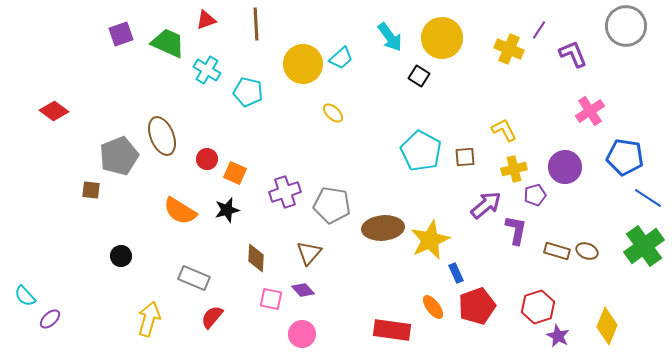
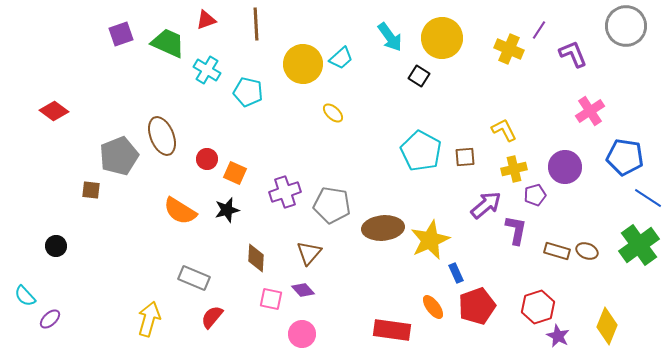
green cross at (644, 246): moved 5 px left, 1 px up
black circle at (121, 256): moved 65 px left, 10 px up
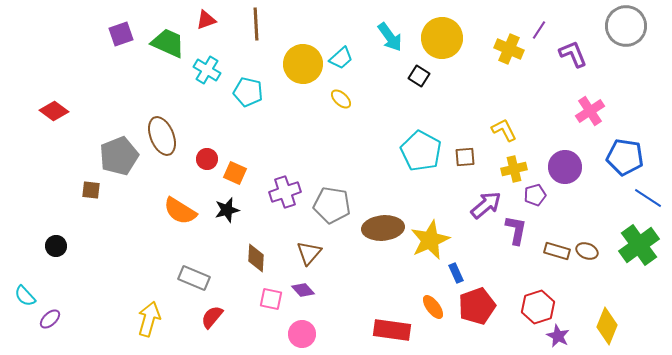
yellow ellipse at (333, 113): moved 8 px right, 14 px up
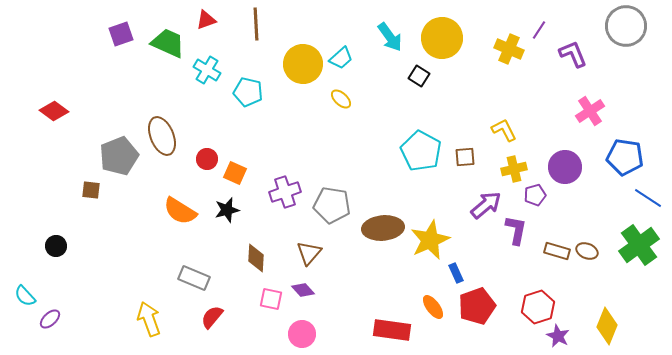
yellow arrow at (149, 319): rotated 36 degrees counterclockwise
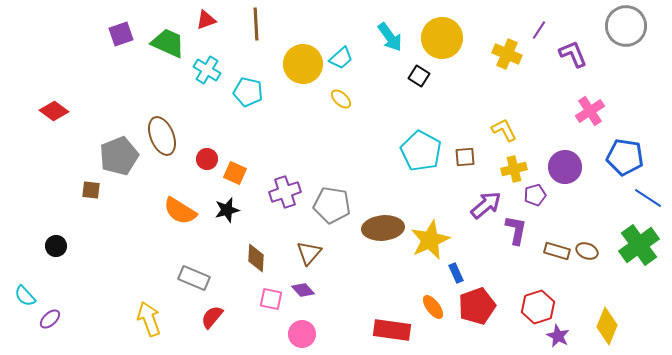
yellow cross at (509, 49): moved 2 px left, 5 px down
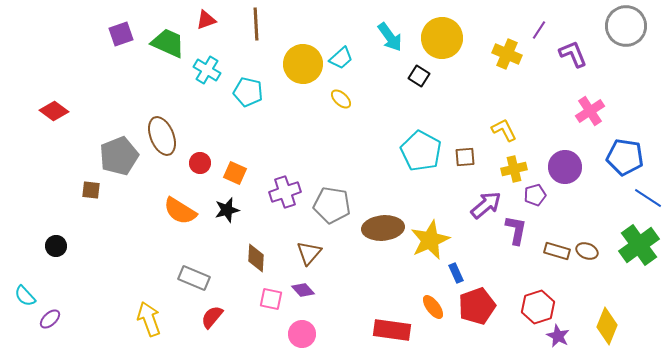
red circle at (207, 159): moved 7 px left, 4 px down
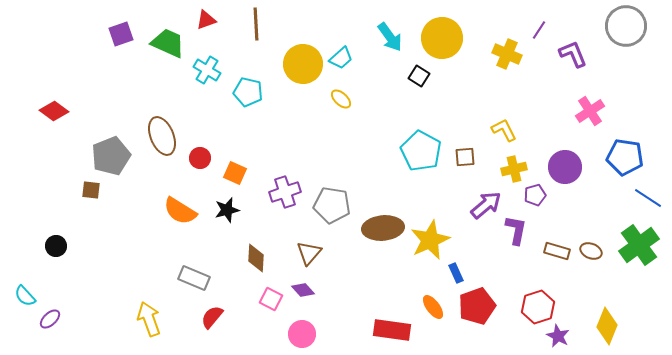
gray pentagon at (119, 156): moved 8 px left
red circle at (200, 163): moved 5 px up
brown ellipse at (587, 251): moved 4 px right
pink square at (271, 299): rotated 15 degrees clockwise
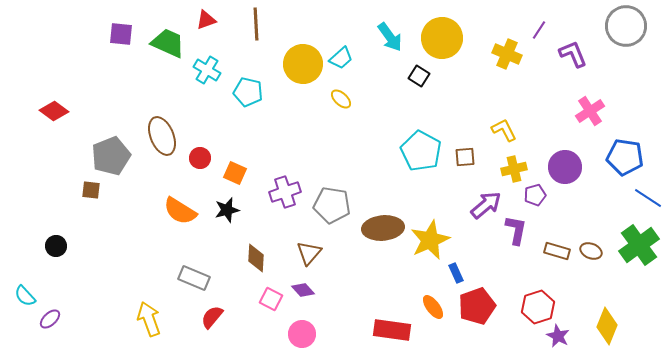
purple square at (121, 34): rotated 25 degrees clockwise
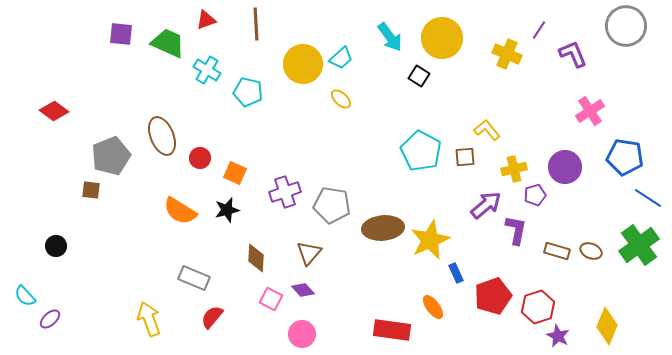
yellow L-shape at (504, 130): moved 17 px left; rotated 12 degrees counterclockwise
red pentagon at (477, 306): moved 16 px right, 10 px up
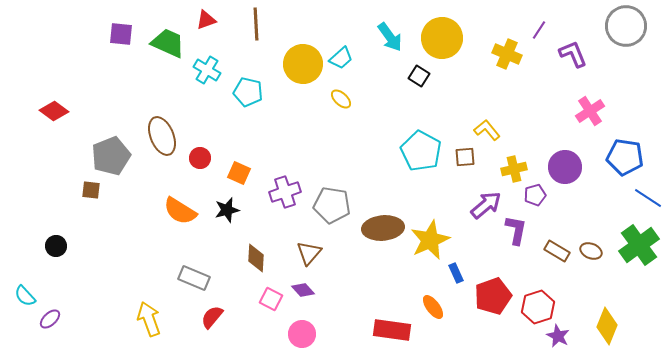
orange square at (235, 173): moved 4 px right
brown rectangle at (557, 251): rotated 15 degrees clockwise
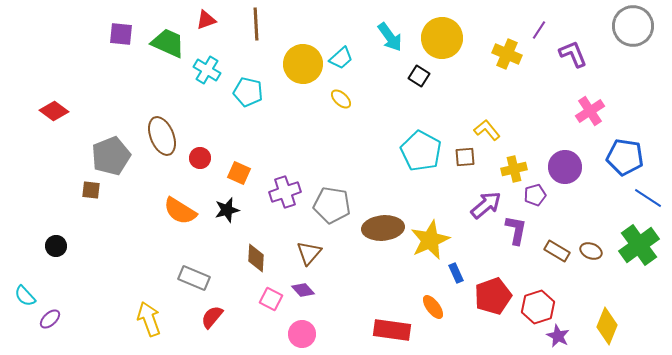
gray circle at (626, 26): moved 7 px right
